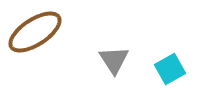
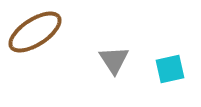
cyan square: rotated 16 degrees clockwise
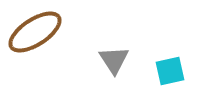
cyan square: moved 2 px down
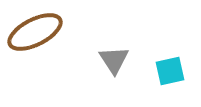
brown ellipse: rotated 6 degrees clockwise
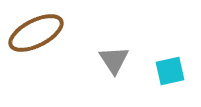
brown ellipse: moved 1 px right, 1 px down
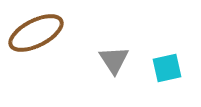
cyan square: moved 3 px left, 3 px up
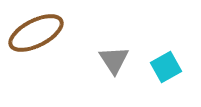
cyan square: moved 1 px left, 1 px up; rotated 16 degrees counterclockwise
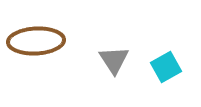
brown ellipse: moved 8 px down; rotated 24 degrees clockwise
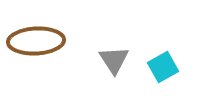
cyan square: moved 3 px left
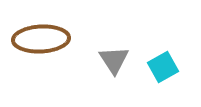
brown ellipse: moved 5 px right, 2 px up
